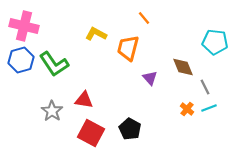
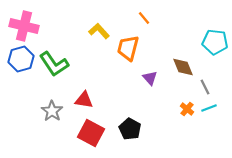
yellow L-shape: moved 3 px right, 3 px up; rotated 20 degrees clockwise
blue hexagon: moved 1 px up
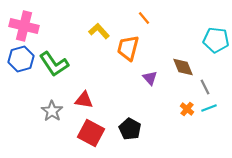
cyan pentagon: moved 1 px right, 2 px up
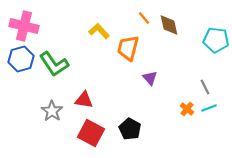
brown diamond: moved 14 px left, 42 px up; rotated 10 degrees clockwise
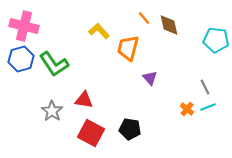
cyan line: moved 1 px left, 1 px up
black pentagon: rotated 20 degrees counterclockwise
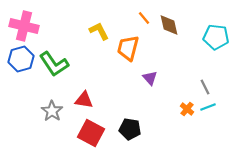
yellow L-shape: rotated 15 degrees clockwise
cyan pentagon: moved 3 px up
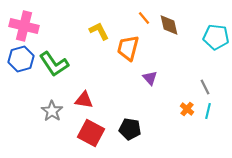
cyan line: moved 4 px down; rotated 56 degrees counterclockwise
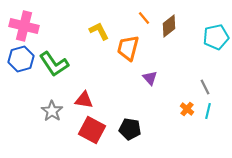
brown diamond: moved 1 px down; rotated 65 degrees clockwise
cyan pentagon: rotated 20 degrees counterclockwise
red square: moved 1 px right, 3 px up
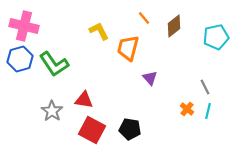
brown diamond: moved 5 px right
blue hexagon: moved 1 px left
